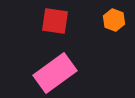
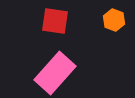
pink rectangle: rotated 12 degrees counterclockwise
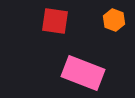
pink rectangle: moved 28 px right; rotated 69 degrees clockwise
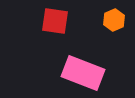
orange hexagon: rotated 15 degrees clockwise
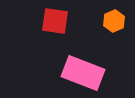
orange hexagon: moved 1 px down
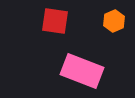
pink rectangle: moved 1 px left, 2 px up
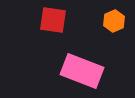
red square: moved 2 px left, 1 px up
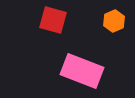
red square: rotated 8 degrees clockwise
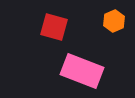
red square: moved 1 px right, 7 px down
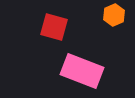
orange hexagon: moved 6 px up
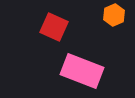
red square: rotated 8 degrees clockwise
